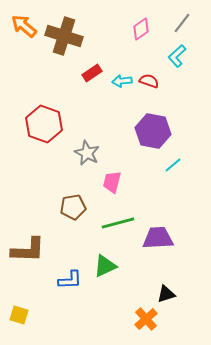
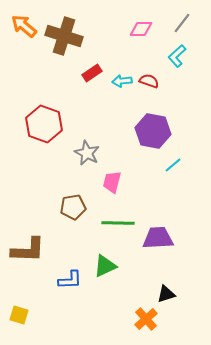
pink diamond: rotated 35 degrees clockwise
green line: rotated 16 degrees clockwise
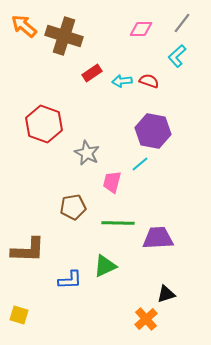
cyan line: moved 33 px left, 1 px up
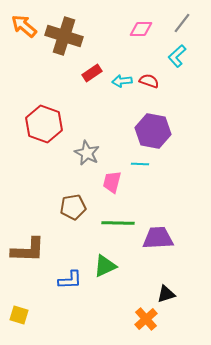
cyan line: rotated 42 degrees clockwise
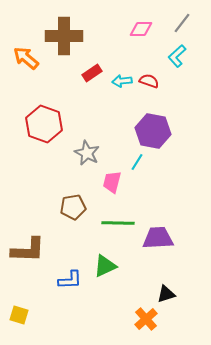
orange arrow: moved 2 px right, 32 px down
brown cross: rotated 18 degrees counterclockwise
cyan line: moved 3 px left, 2 px up; rotated 60 degrees counterclockwise
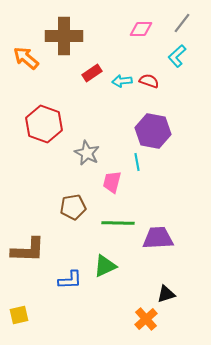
cyan line: rotated 42 degrees counterclockwise
yellow square: rotated 30 degrees counterclockwise
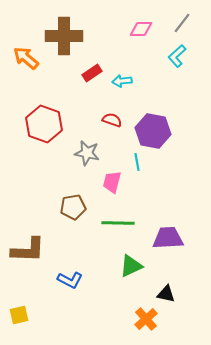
red semicircle: moved 37 px left, 39 px down
gray star: rotated 15 degrees counterclockwise
purple trapezoid: moved 10 px right
green triangle: moved 26 px right
blue L-shape: rotated 30 degrees clockwise
black triangle: rotated 30 degrees clockwise
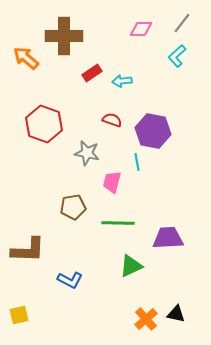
black triangle: moved 10 px right, 20 px down
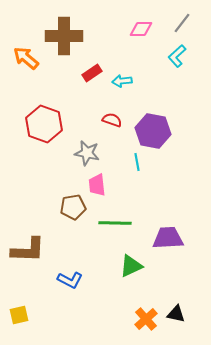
pink trapezoid: moved 15 px left, 3 px down; rotated 20 degrees counterclockwise
green line: moved 3 px left
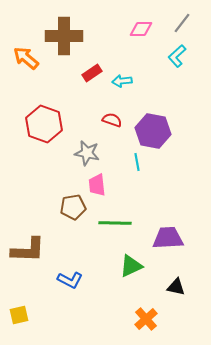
black triangle: moved 27 px up
